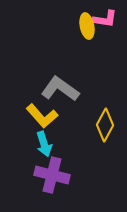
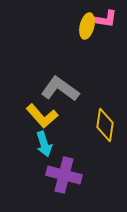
yellow ellipse: rotated 25 degrees clockwise
yellow diamond: rotated 20 degrees counterclockwise
purple cross: moved 12 px right
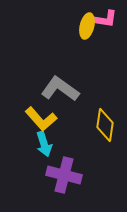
yellow L-shape: moved 1 px left, 3 px down
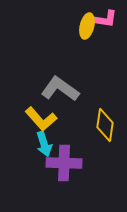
purple cross: moved 12 px up; rotated 12 degrees counterclockwise
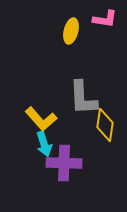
yellow ellipse: moved 16 px left, 5 px down
gray L-shape: moved 23 px right, 9 px down; rotated 129 degrees counterclockwise
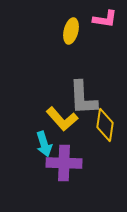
yellow L-shape: moved 21 px right
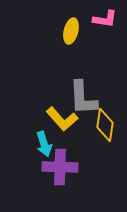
purple cross: moved 4 px left, 4 px down
